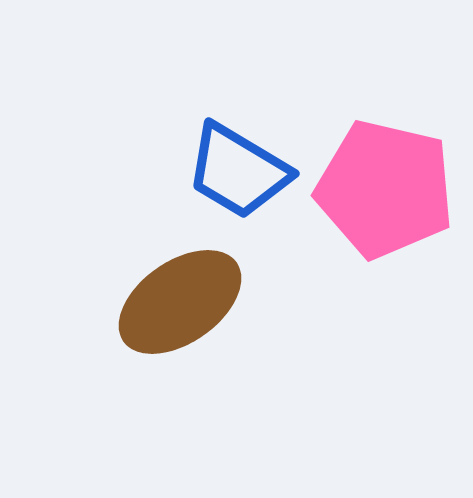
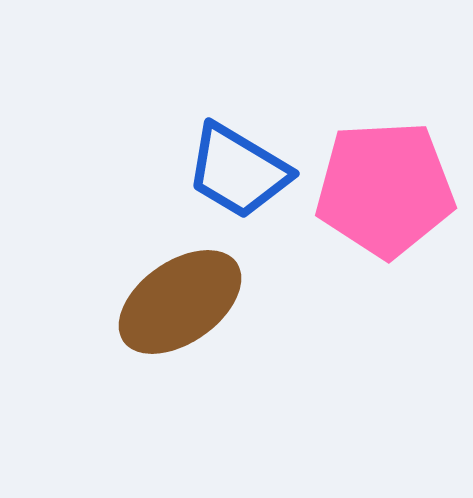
pink pentagon: rotated 16 degrees counterclockwise
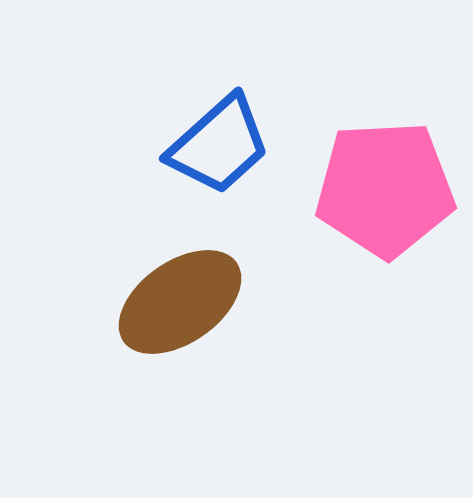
blue trapezoid: moved 19 px left, 26 px up; rotated 73 degrees counterclockwise
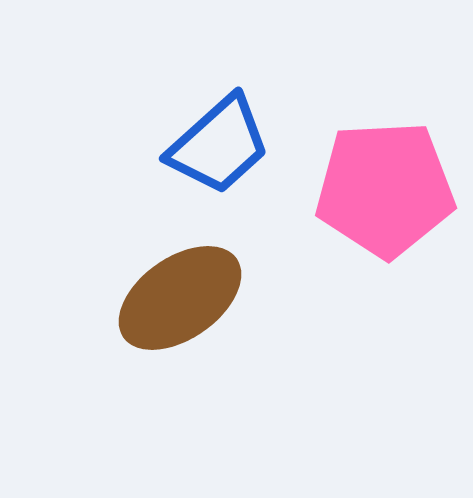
brown ellipse: moved 4 px up
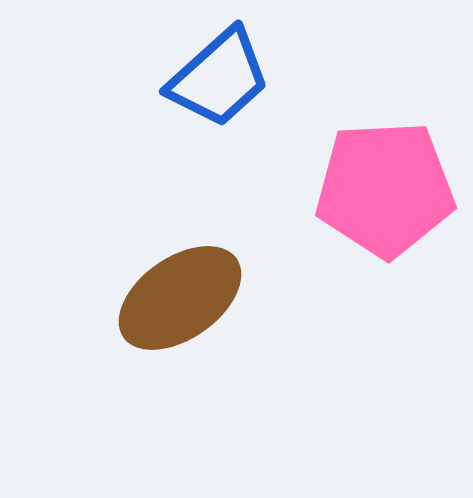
blue trapezoid: moved 67 px up
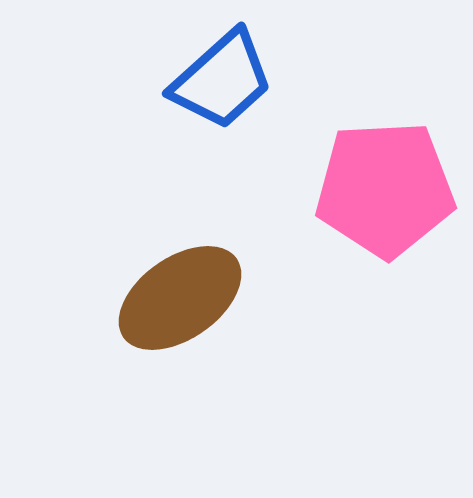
blue trapezoid: moved 3 px right, 2 px down
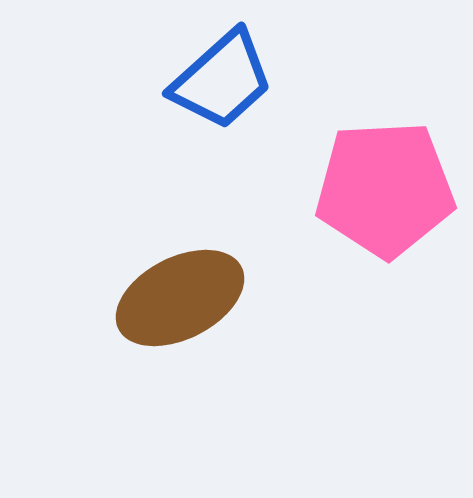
brown ellipse: rotated 8 degrees clockwise
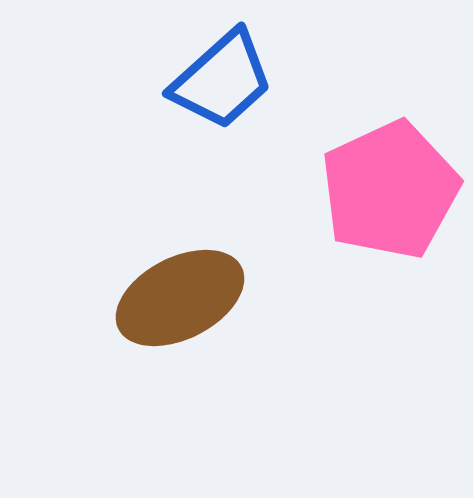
pink pentagon: moved 5 px right, 1 px down; rotated 22 degrees counterclockwise
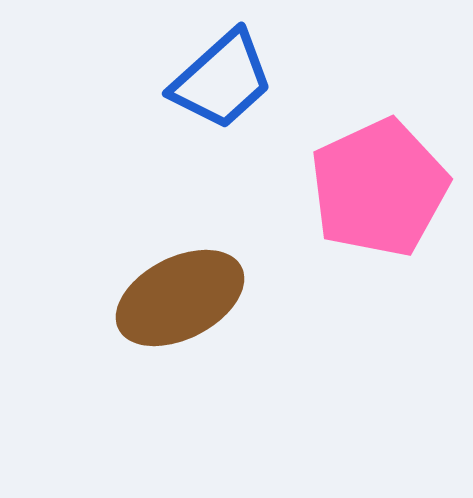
pink pentagon: moved 11 px left, 2 px up
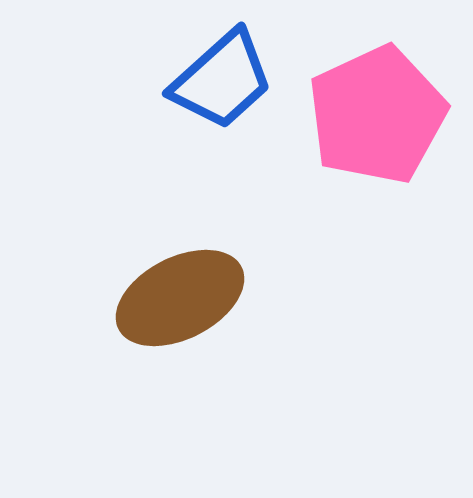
pink pentagon: moved 2 px left, 73 px up
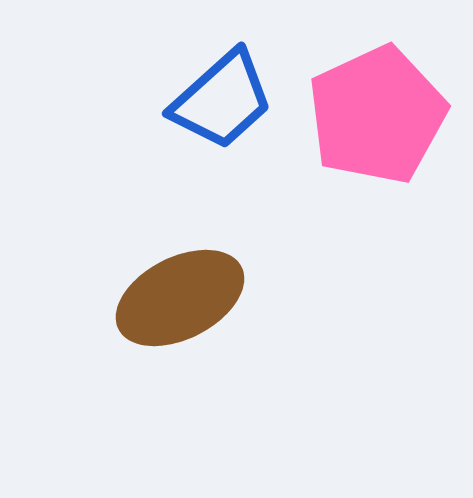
blue trapezoid: moved 20 px down
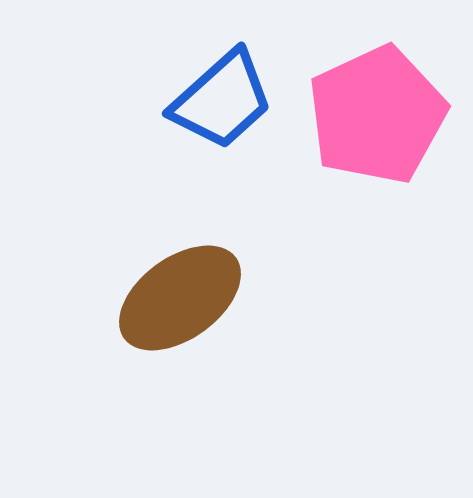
brown ellipse: rotated 9 degrees counterclockwise
